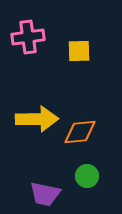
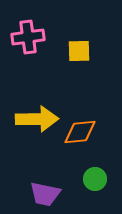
green circle: moved 8 px right, 3 px down
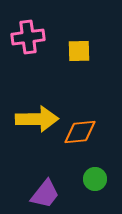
purple trapezoid: rotated 64 degrees counterclockwise
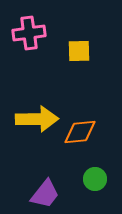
pink cross: moved 1 px right, 4 px up
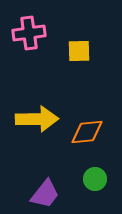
orange diamond: moved 7 px right
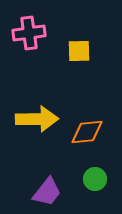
purple trapezoid: moved 2 px right, 2 px up
